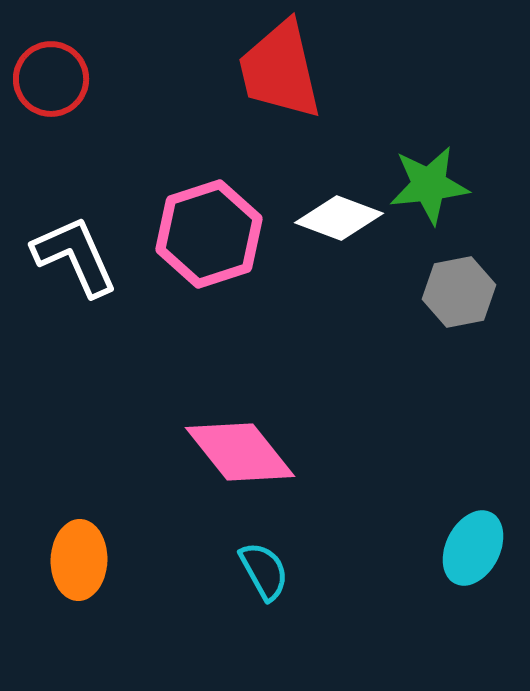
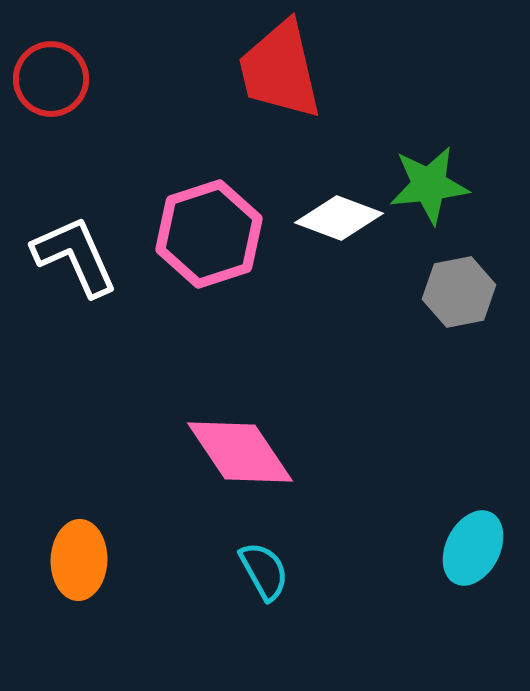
pink diamond: rotated 5 degrees clockwise
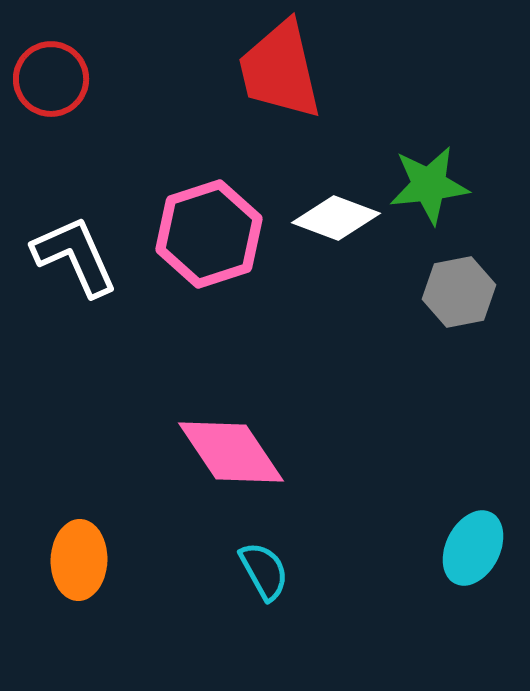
white diamond: moved 3 px left
pink diamond: moved 9 px left
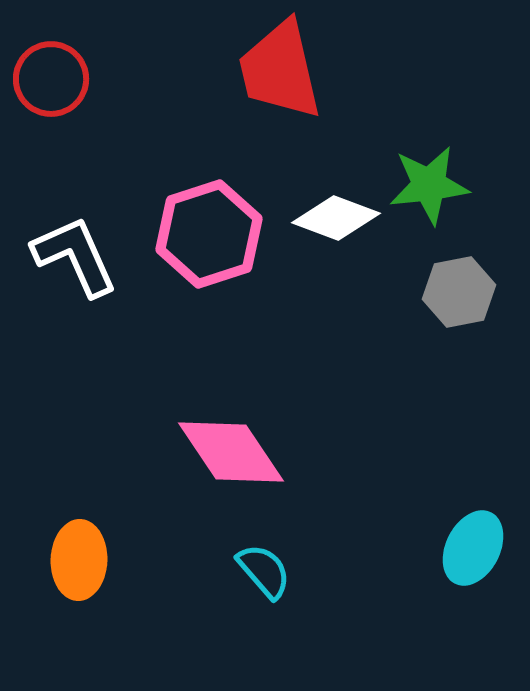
cyan semicircle: rotated 12 degrees counterclockwise
